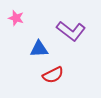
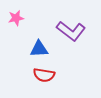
pink star: rotated 28 degrees counterclockwise
red semicircle: moved 9 px left; rotated 35 degrees clockwise
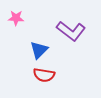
pink star: rotated 14 degrees clockwise
blue triangle: moved 1 px down; rotated 42 degrees counterclockwise
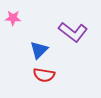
pink star: moved 3 px left
purple L-shape: moved 2 px right, 1 px down
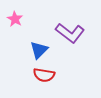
pink star: moved 2 px right, 1 px down; rotated 28 degrees clockwise
purple L-shape: moved 3 px left, 1 px down
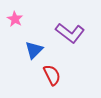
blue triangle: moved 5 px left
red semicircle: moved 8 px right; rotated 125 degrees counterclockwise
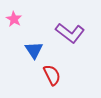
pink star: moved 1 px left
blue triangle: rotated 18 degrees counterclockwise
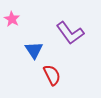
pink star: moved 2 px left
purple L-shape: rotated 16 degrees clockwise
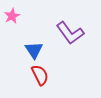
pink star: moved 3 px up; rotated 14 degrees clockwise
red semicircle: moved 12 px left
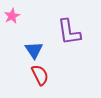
purple L-shape: moved 1 px left, 1 px up; rotated 28 degrees clockwise
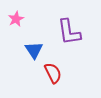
pink star: moved 4 px right, 3 px down
red semicircle: moved 13 px right, 2 px up
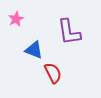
blue triangle: rotated 36 degrees counterclockwise
